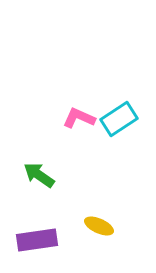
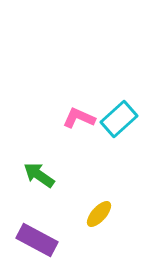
cyan rectangle: rotated 9 degrees counterclockwise
yellow ellipse: moved 12 px up; rotated 72 degrees counterclockwise
purple rectangle: rotated 36 degrees clockwise
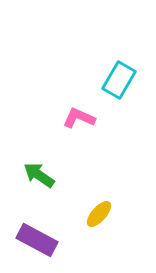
cyan rectangle: moved 39 px up; rotated 18 degrees counterclockwise
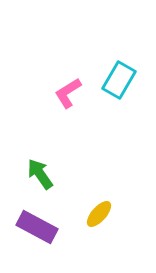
pink L-shape: moved 11 px left, 25 px up; rotated 56 degrees counterclockwise
green arrow: moved 1 px right, 1 px up; rotated 20 degrees clockwise
purple rectangle: moved 13 px up
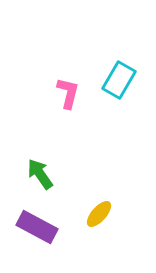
pink L-shape: rotated 136 degrees clockwise
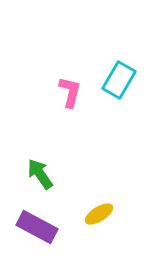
pink L-shape: moved 2 px right, 1 px up
yellow ellipse: rotated 16 degrees clockwise
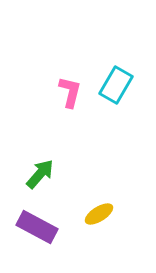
cyan rectangle: moved 3 px left, 5 px down
green arrow: rotated 76 degrees clockwise
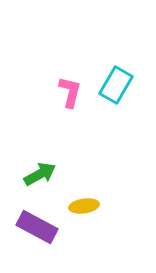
green arrow: rotated 20 degrees clockwise
yellow ellipse: moved 15 px left, 8 px up; rotated 24 degrees clockwise
